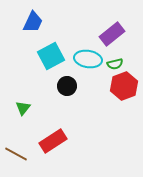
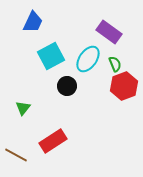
purple rectangle: moved 3 px left, 2 px up; rotated 75 degrees clockwise
cyan ellipse: rotated 64 degrees counterclockwise
green semicircle: rotated 98 degrees counterclockwise
brown line: moved 1 px down
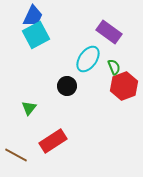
blue trapezoid: moved 6 px up
cyan square: moved 15 px left, 21 px up
green semicircle: moved 1 px left, 3 px down
green triangle: moved 6 px right
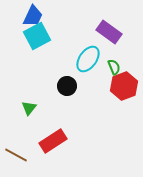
cyan square: moved 1 px right, 1 px down
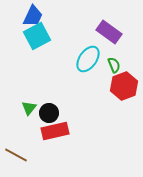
green semicircle: moved 2 px up
black circle: moved 18 px left, 27 px down
red rectangle: moved 2 px right, 10 px up; rotated 20 degrees clockwise
